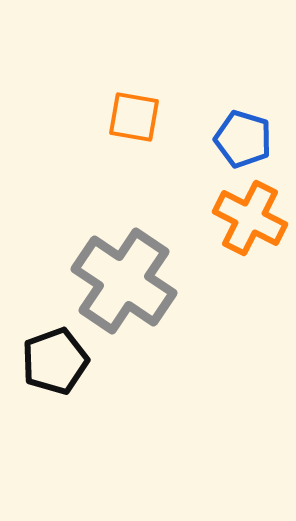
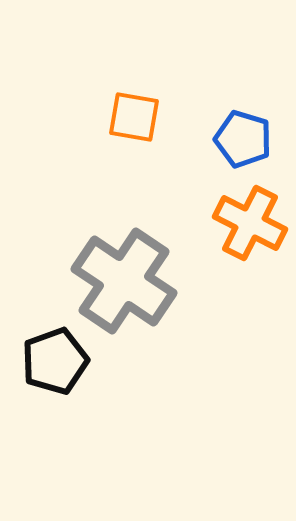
orange cross: moved 5 px down
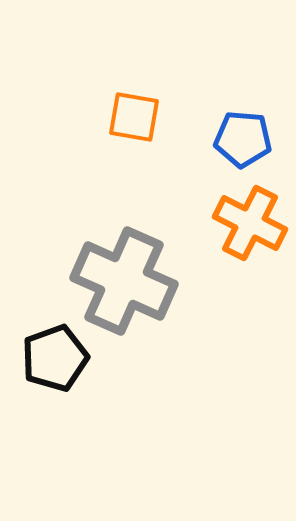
blue pentagon: rotated 12 degrees counterclockwise
gray cross: rotated 10 degrees counterclockwise
black pentagon: moved 3 px up
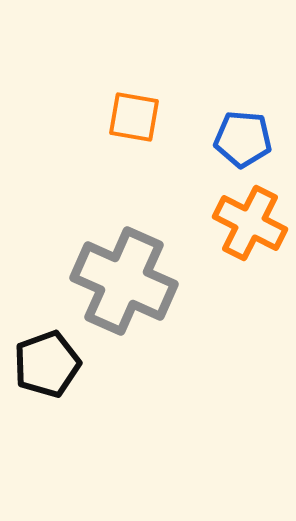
black pentagon: moved 8 px left, 6 px down
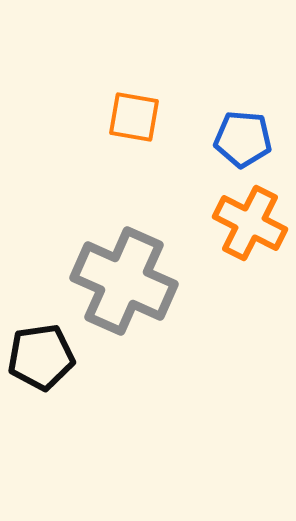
black pentagon: moved 6 px left, 7 px up; rotated 12 degrees clockwise
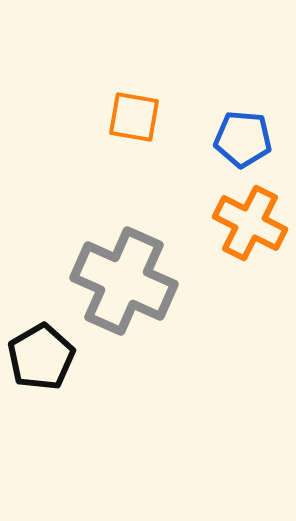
black pentagon: rotated 22 degrees counterclockwise
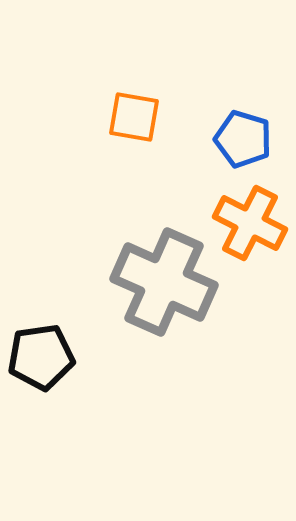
blue pentagon: rotated 12 degrees clockwise
gray cross: moved 40 px right, 1 px down
black pentagon: rotated 22 degrees clockwise
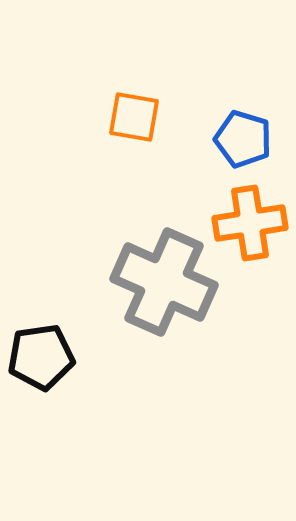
orange cross: rotated 36 degrees counterclockwise
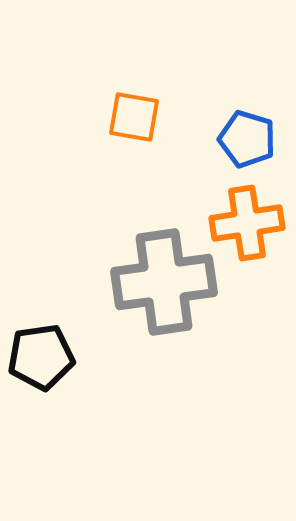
blue pentagon: moved 4 px right
orange cross: moved 3 px left
gray cross: rotated 32 degrees counterclockwise
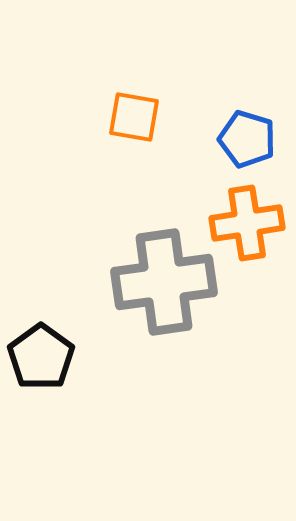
black pentagon: rotated 28 degrees counterclockwise
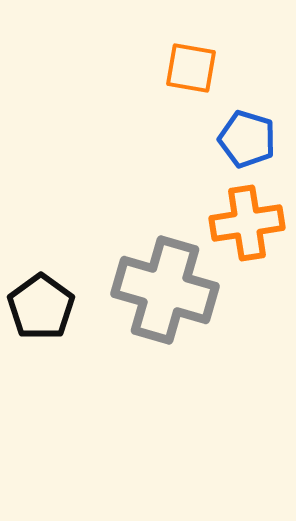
orange square: moved 57 px right, 49 px up
gray cross: moved 1 px right, 8 px down; rotated 24 degrees clockwise
black pentagon: moved 50 px up
